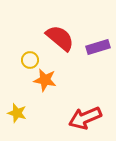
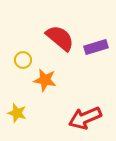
purple rectangle: moved 2 px left
yellow circle: moved 7 px left
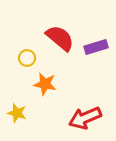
yellow circle: moved 4 px right, 2 px up
orange star: moved 4 px down
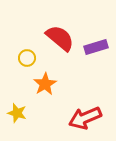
orange star: rotated 30 degrees clockwise
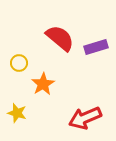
yellow circle: moved 8 px left, 5 px down
orange star: moved 2 px left
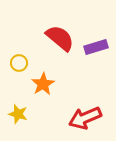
yellow star: moved 1 px right, 1 px down
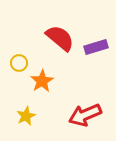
orange star: moved 1 px left, 3 px up
yellow star: moved 8 px right, 2 px down; rotated 30 degrees clockwise
red arrow: moved 3 px up
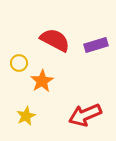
red semicircle: moved 5 px left, 2 px down; rotated 12 degrees counterclockwise
purple rectangle: moved 2 px up
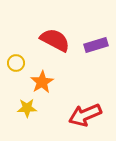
yellow circle: moved 3 px left
orange star: moved 1 px down
yellow star: moved 1 px right, 8 px up; rotated 24 degrees clockwise
